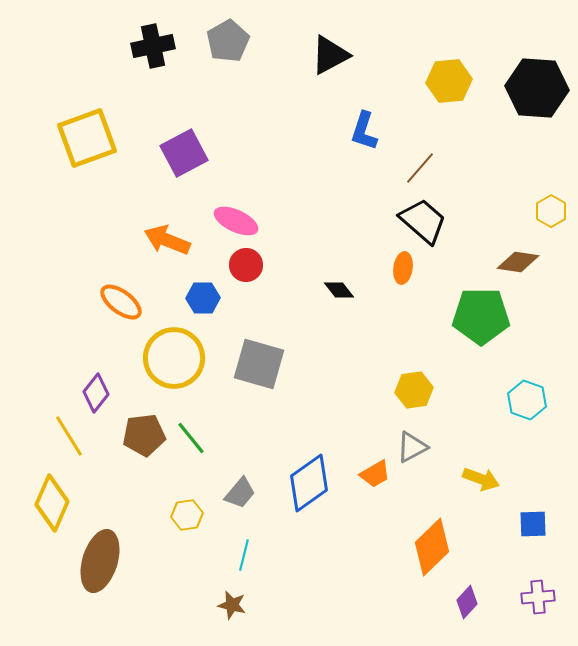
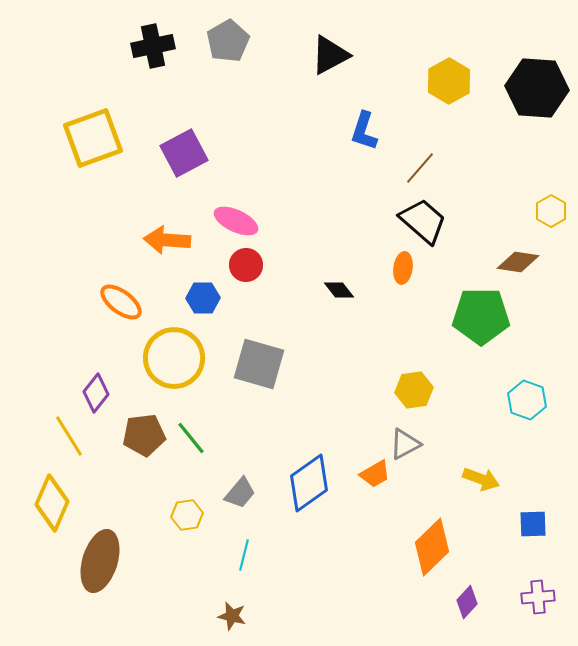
yellow hexagon at (449, 81): rotated 24 degrees counterclockwise
yellow square at (87, 138): moved 6 px right
orange arrow at (167, 240): rotated 18 degrees counterclockwise
gray triangle at (412, 447): moved 7 px left, 3 px up
brown star at (232, 605): moved 11 px down
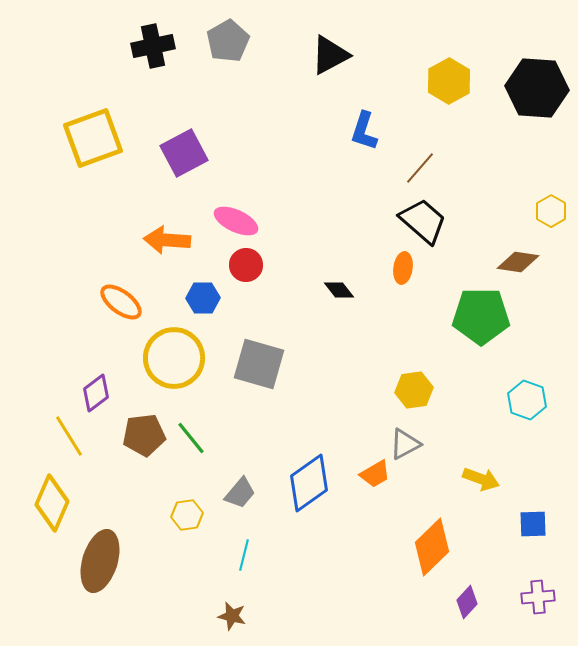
purple diamond at (96, 393): rotated 15 degrees clockwise
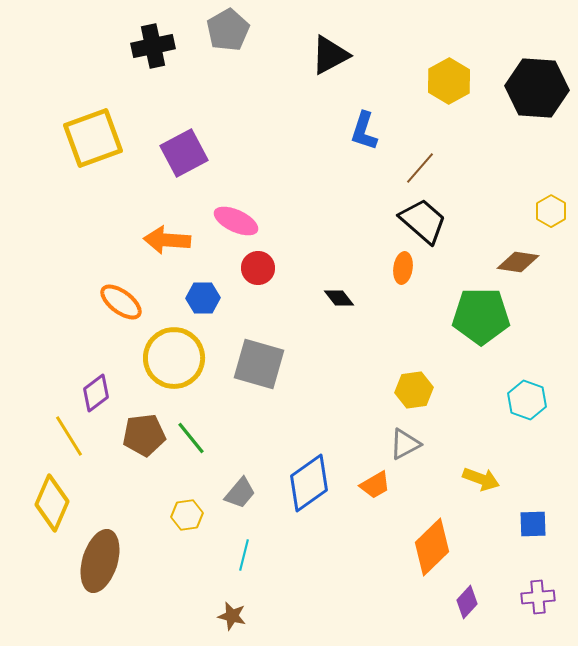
gray pentagon at (228, 41): moved 11 px up
red circle at (246, 265): moved 12 px right, 3 px down
black diamond at (339, 290): moved 8 px down
orange trapezoid at (375, 474): moved 11 px down
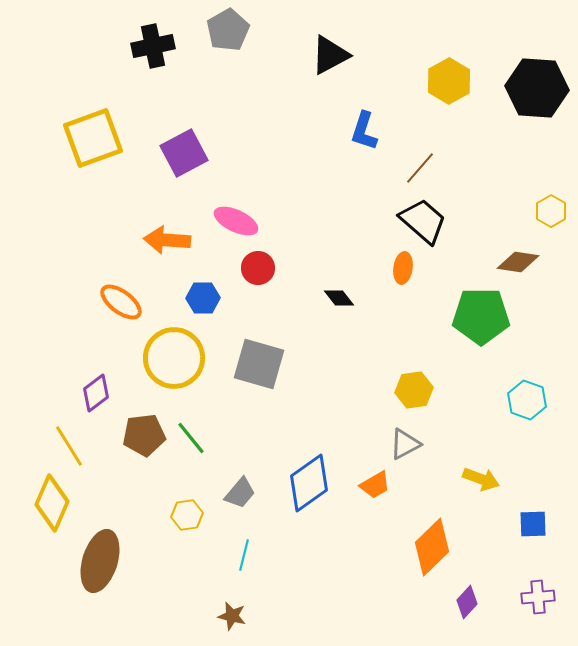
yellow line at (69, 436): moved 10 px down
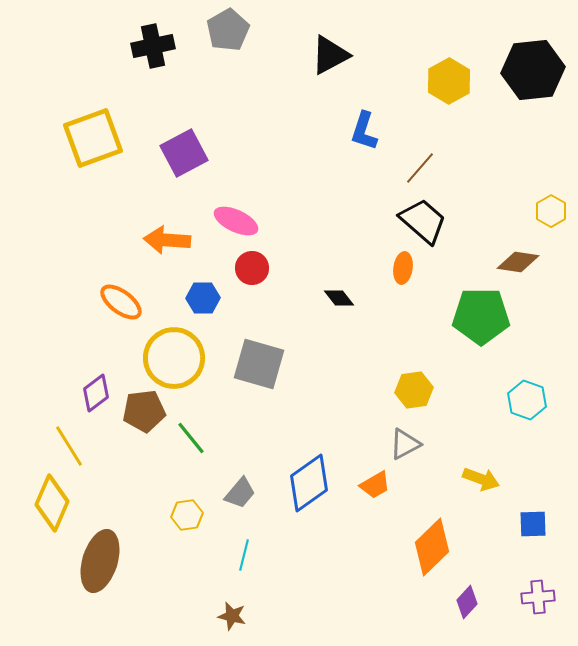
black hexagon at (537, 88): moved 4 px left, 18 px up; rotated 10 degrees counterclockwise
red circle at (258, 268): moved 6 px left
brown pentagon at (144, 435): moved 24 px up
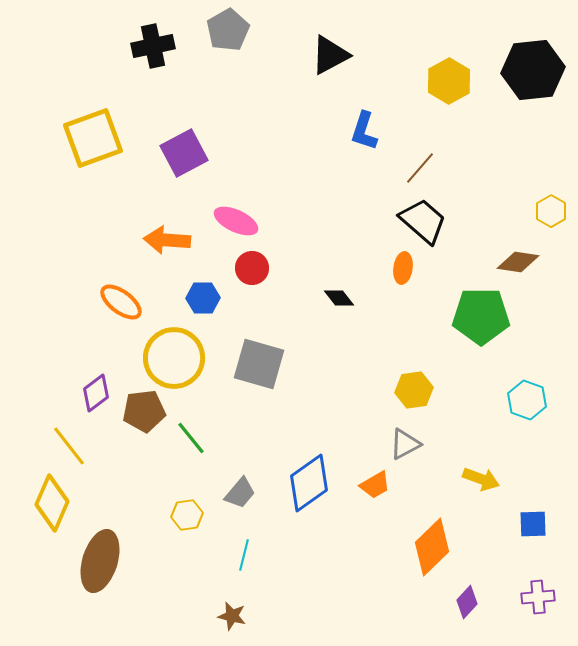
yellow line at (69, 446): rotated 6 degrees counterclockwise
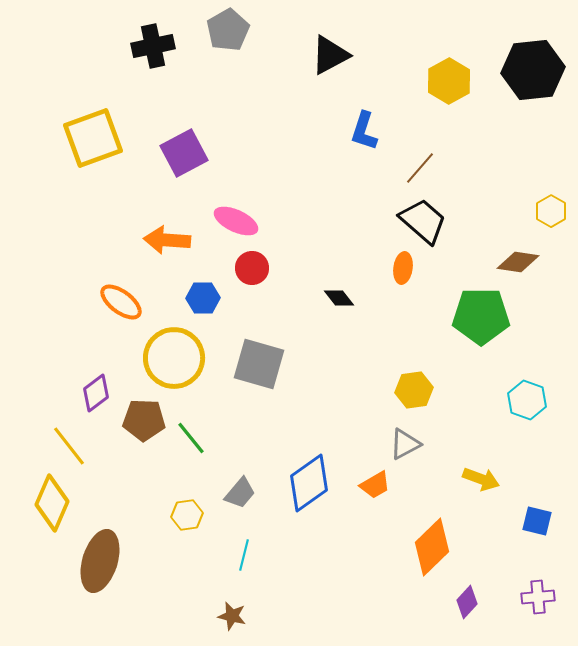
brown pentagon at (144, 411): moved 9 px down; rotated 9 degrees clockwise
blue square at (533, 524): moved 4 px right, 3 px up; rotated 16 degrees clockwise
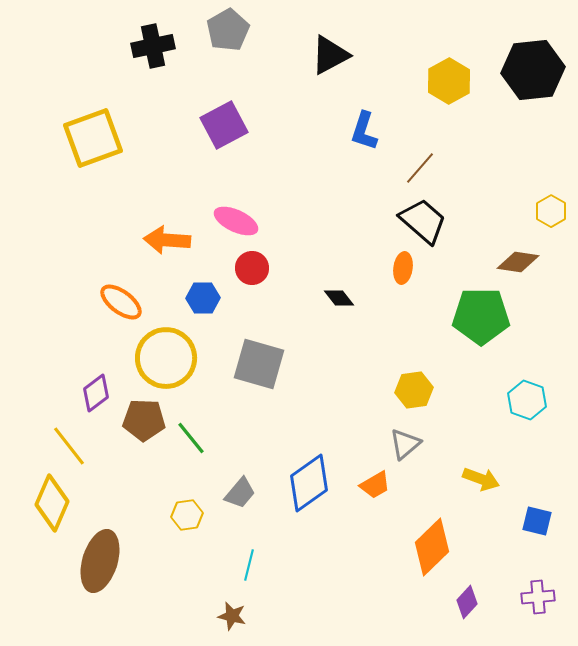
purple square at (184, 153): moved 40 px right, 28 px up
yellow circle at (174, 358): moved 8 px left
gray triangle at (405, 444): rotated 12 degrees counterclockwise
cyan line at (244, 555): moved 5 px right, 10 px down
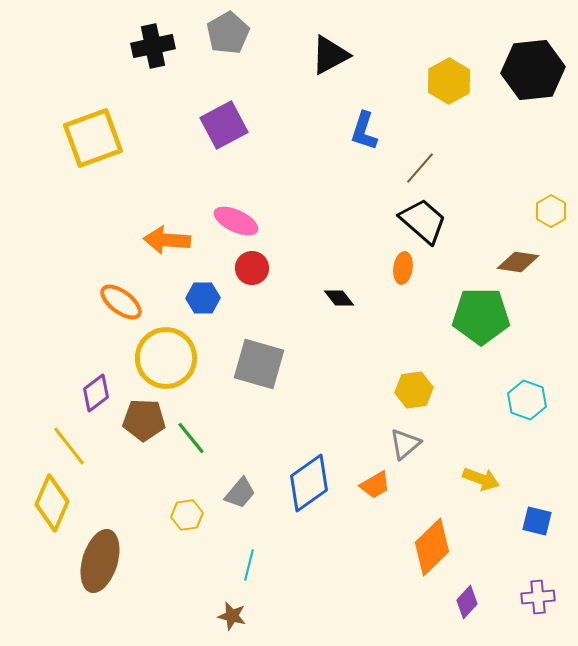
gray pentagon at (228, 30): moved 3 px down
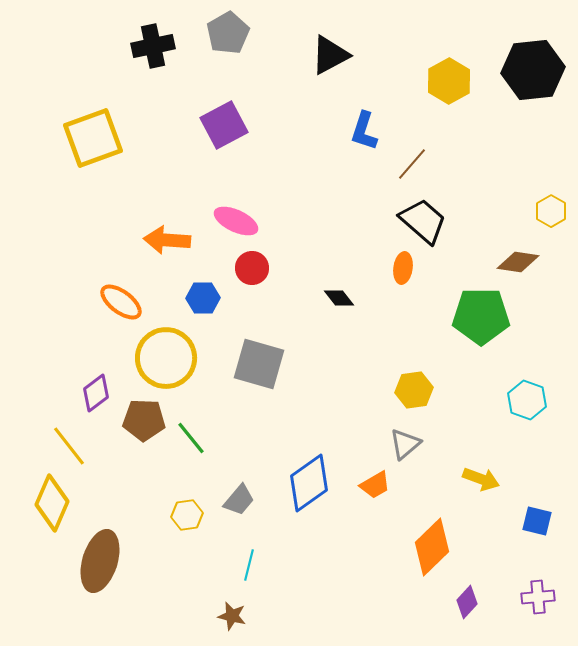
brown line at (420, 168): moved 8 px left, 4 px up
gray trapezoid at (240, 493): moved 1 px left, 7 px down
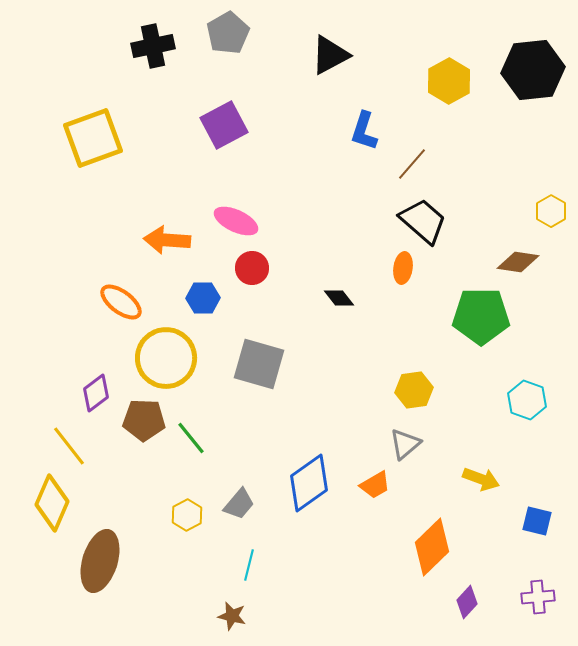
gray trapezoid at (239, 500): moved 4 px down
yellow hexagon at (187, 515): rotated 20 degrees counterclockwise
